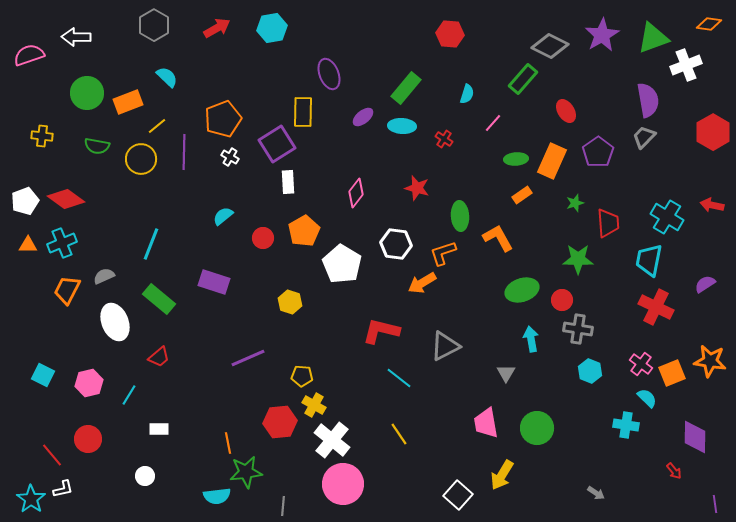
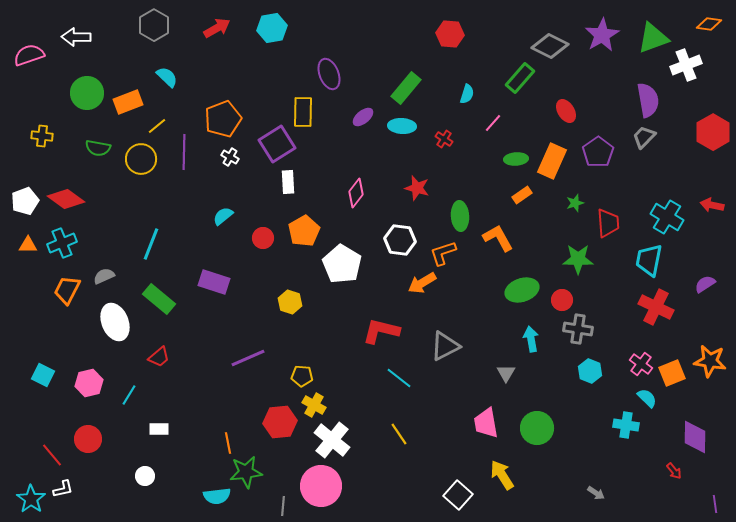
green rectangle at (523, 79): moved 3 px left, 1 px up
green semicircle at (97, 146): moved 1 px right, 2 px down
white hexagon at (396, 244): moved 4 px right, 4 px up
yellow arrow at (502, 475): rotated 116 degrees clockwise
pink circle at (343, 484): moved 22 px left, 2 px down
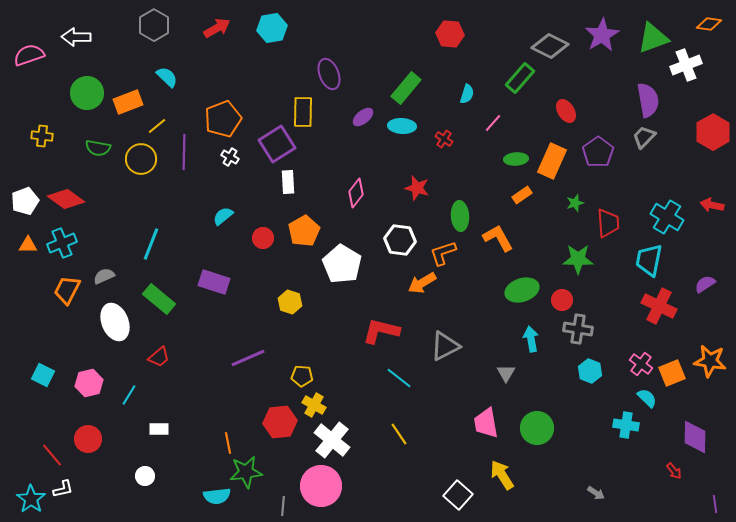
red cross at (656, 307): moved 3 px right, 1 px up
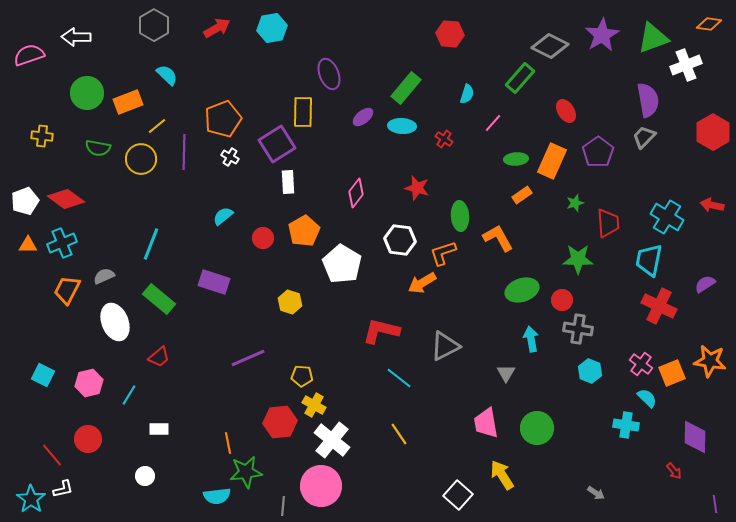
cyan semicircle at (167, 77): moved 2 px up
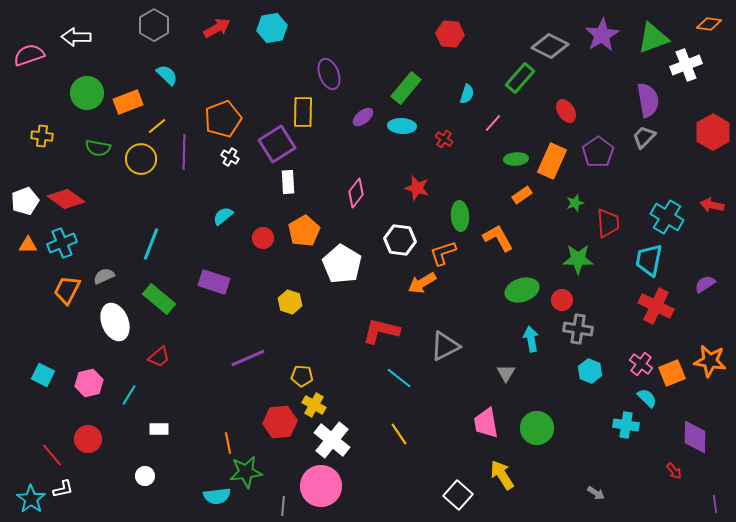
red cross at (659, 306): moved 3 px left
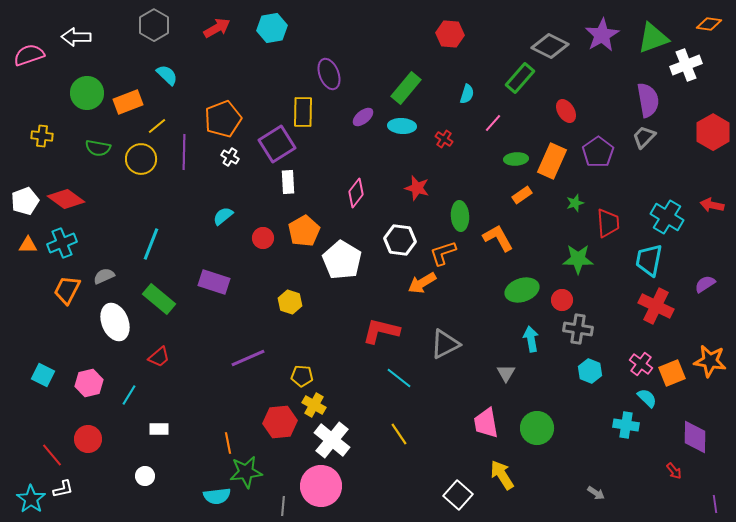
white pentagon at (342, 264): moved 4 px up
gray triangle at (445, 346): moved 2 px up
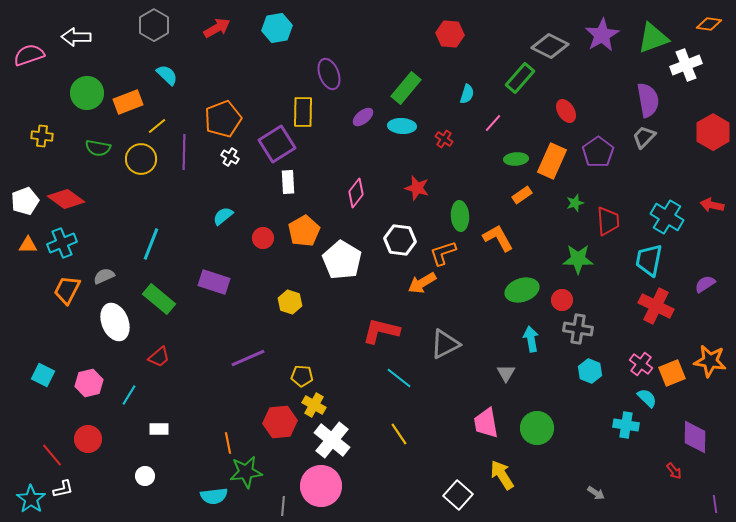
cyan hexagon at (272, 28): moved 5 px right
red trapezoid at (608, 223): moved 2 px up
cyan semicircle at (217, 496): moved 3 px left
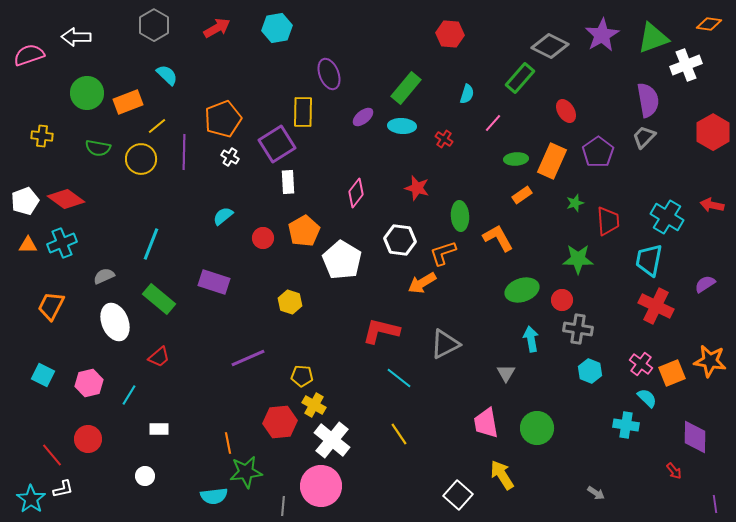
orange trapezoid at (67, 290): moved 16 px left, 16 px down
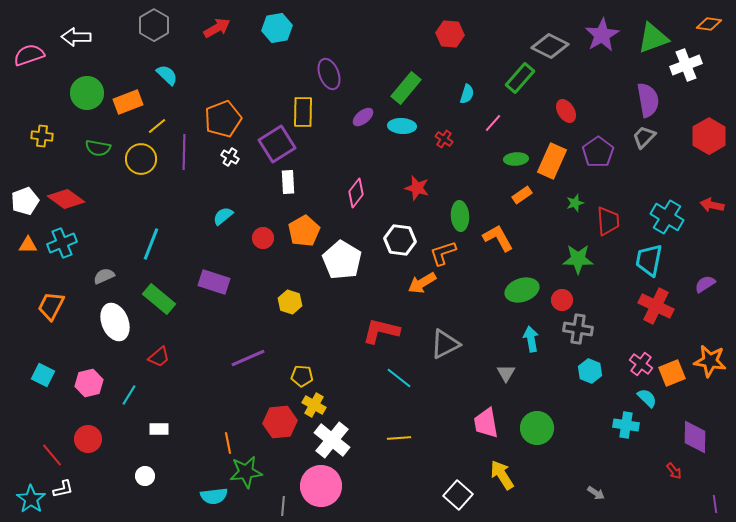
red hexagon at (713, 132): moved 4 px left, 4 px down
yellow line at (399, 434): moved 4 px down; rotated 60 degrees counterclockwise
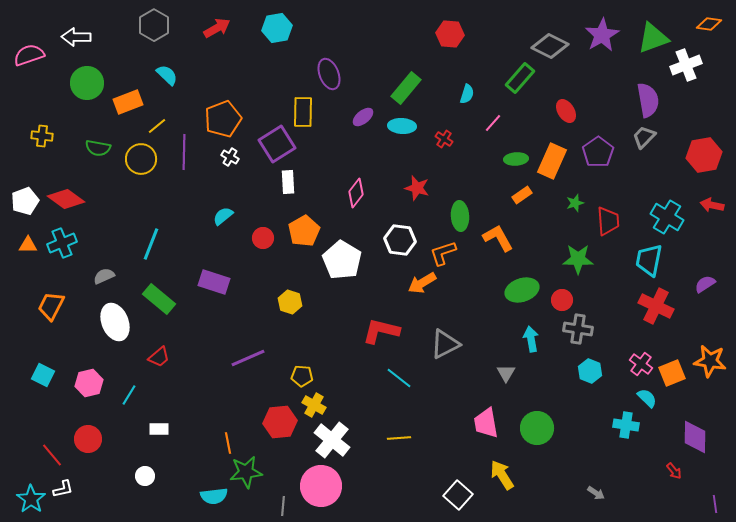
green circle at (87, 93): moved 10 px up
red hexagon at (709, 136): moved 5 px left, 19 px down; rotated 20 degrees clockwise
